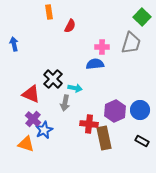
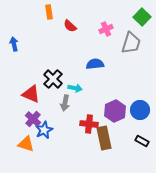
red semicircle: rotated 104 degrees clockwise
pink cross: moved 4 px right, 18 px up; rotated 24 degrees counterclockwise
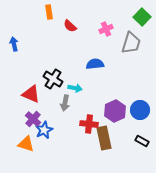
black cross: rotated 12 degrees counterclockwise
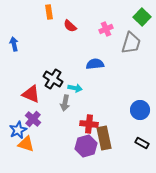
purple hexagon: moved 29 px left, 35 px down; rotated 10 degrees clockwise
blue star: moved 26 px left
black rectangle: moved 2 px down
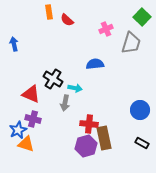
red semicircle: moved 3 px left, 6 px up
purple cross: rotated 28 degrees counterclockwise
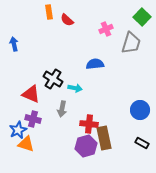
gray arrow: moved 3 px left, 6 px down
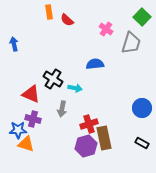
pink cross: rotated 32 degrees counterclockwise
blue circle: moved 2 px right, 2 px up
red cross: rotated 24 degrees counterclockwise
blue star: rotated 24 degrees clockwise
